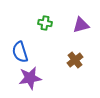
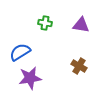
purple triangle: rotated 24 degrees clockwise
blue semicircle: rotated 75 degrees clockwise
brown cross: moved 4 px right, 6 px down; rotated 21 degrees counterclockwise
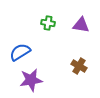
green cross: moved 3 px right
purple star: moved 1 px right, 2 px down
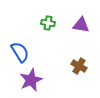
blue semicircle: rotated 90 degrees clockwise
purple star: rotated 15 degrees counterclockwise
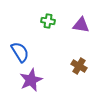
green cross: moved 2 px up
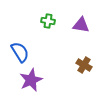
brown cross: moved 5 px right, 1 px up
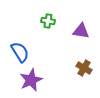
purple triangle: moved 6 px down
brown cross: moved 3 px down
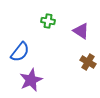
purple triangle: rotated 24 degrees clockwise
blue semicircle: rotated 70 degrees clockwise
brown cross: moved 4 px right, 6 px up
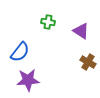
green cross: moved 1 px down
purple star: moved 3 px left; rotated 20 degrees clockwise
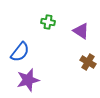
purple star: rotated 10 degrees counterclockwise
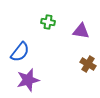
purple triangle: rotated 24 degrees counterclockwise
brown cross: moved 2 px down
